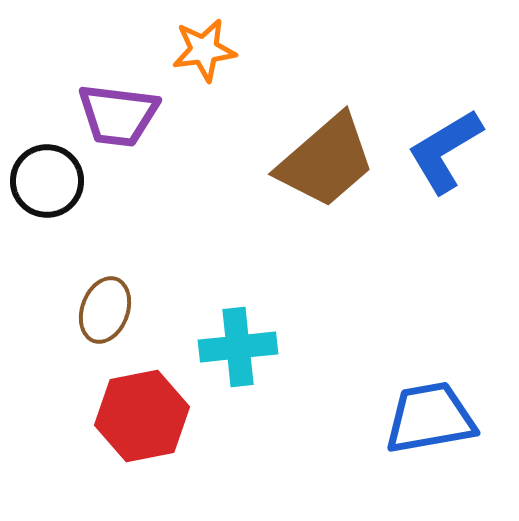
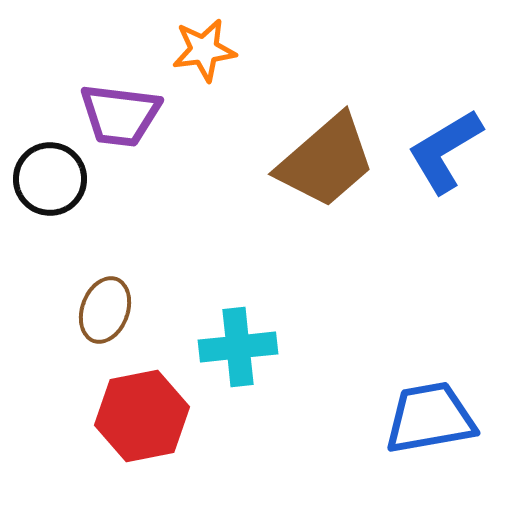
purple trapezoid: moved 2 px right
black circle: moved 3 px right, 2 px up
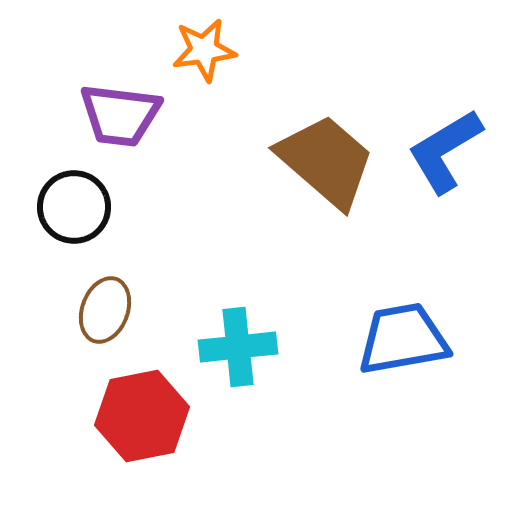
brown trapezoid: rotated 98 degrees counterclockwise
black circle: moved 24 px right, 28 px down
blue trapezoid: moved 27 px left, 79 px up
